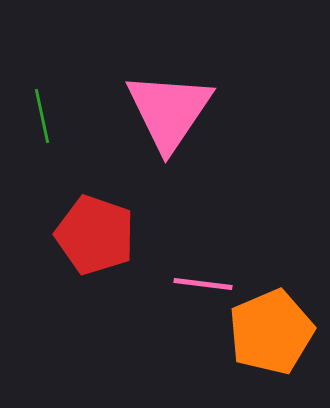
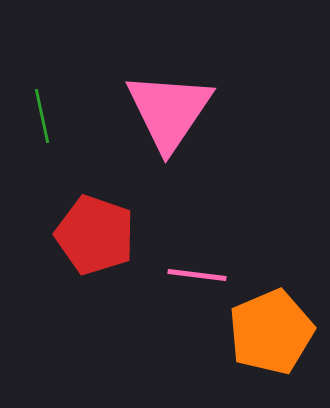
pink line: moved 6 px left, 9 px up
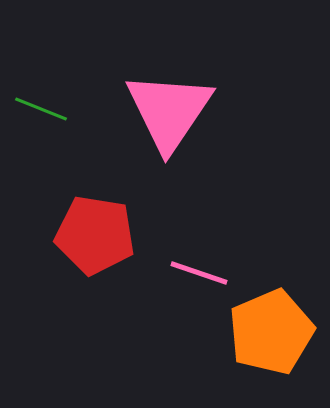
green line: moved 1 px left, 7 px up; rotated 56 degrees counterclockwise
red pentagon: rotated 10 degrees counterclockwise
pink line: moved 2 px right, 2 px up; rotated 12 degrees clockwise
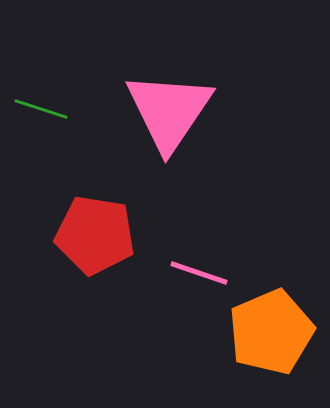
green line: rotated 4 degrees counterclockwise
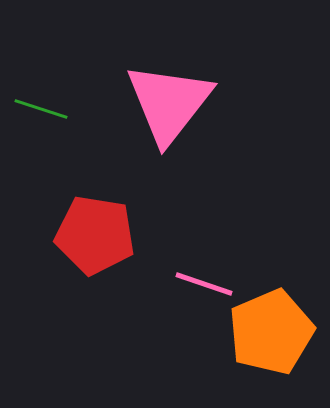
pink triangle: moved 8 px up; rotated 4 degrees clockwise
pink line: moved 5 px right, 11 px down
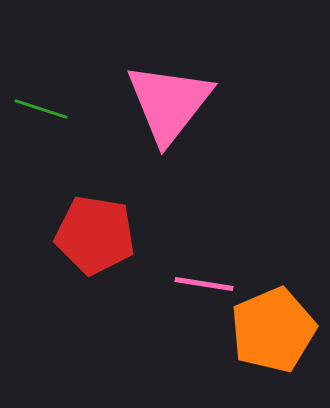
pink line: rotated 10 degrees counterclockwise
orange pentagon: moved 2 px right, 2 px up
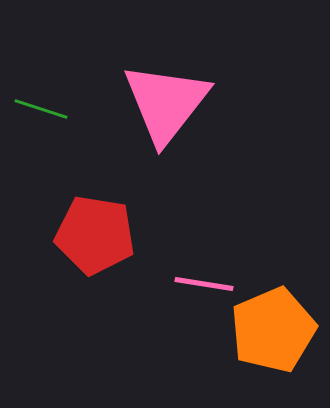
pink triangle: moved 3 px left
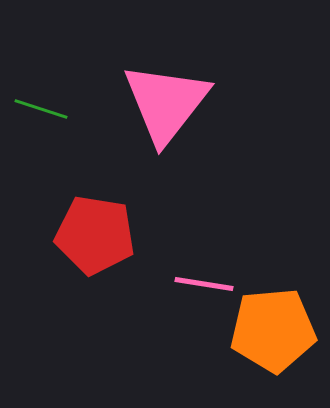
orange pentagon: rotated 18 degrees clockwise
